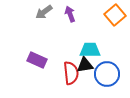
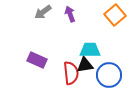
gray arrow: moved 1 px left
blue circle: moved 2 px right, 1 px down
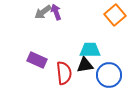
purple arrow: moved 14 px left, 2 px up
red semicircle: moved 7 px left
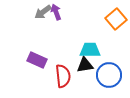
orange square: moved 1 px right, 4 px down
red semicircle: moved 1 px left, 3 px down
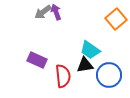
cyan trapezoid: rotated 145 degrees counterclockwise
